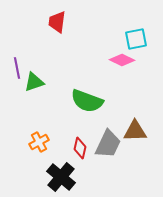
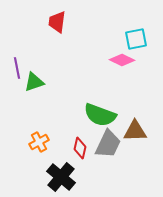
green semicircle: moved 13 px right, 14 px down
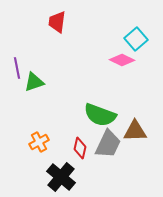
cyan square: rotated 30 degrees counterclockwise
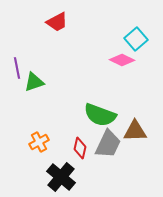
red trapezoid: rotated 125 degrees counterclockwise
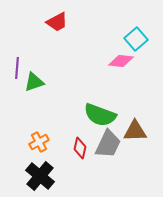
pink diamond: moved 1 px left, 1 px down; rotated 20 degrees counterclockwise
purple line: rotated 15 degrees clockwise
black cross: moved 21 px left, 1 px up
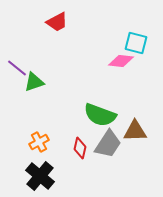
cyan square: moved 4 px down; rotated 35 degrees counterclockwise
purple line: rotated 55 degrees counterclockwise
gray trapezoid: rotated 8 degrees clockwise
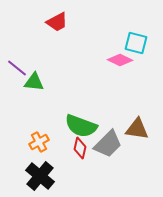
pink diamond: moved 1 px left, 1 px up; rotated 20 degrees clockwise
green triangle: rotated 25 degrees clockwise
green semicircle: moved 19 px left, 11 px down
brown triangle: moved 2 px right, 2 px up; rotated 10 degrees clockwise
gray trapezoid: rotated 12 degrees clockwise
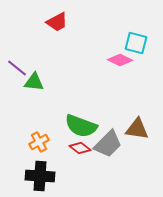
red diamond: rotated 65 degrees counterclockwise
black cross: rotated 36 degrees counterclockwise
